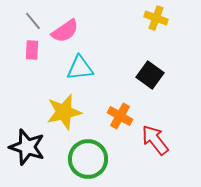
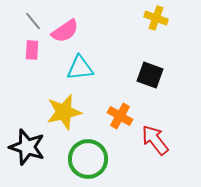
black square: rotated 16 degrees counterclockwise
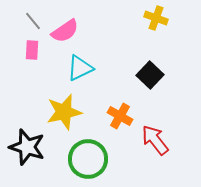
cyan triangle: rotated 20 degrees counterclockwise
black square: rotated 24 degrees clockwise
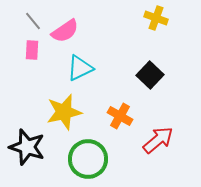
red arrow: moved 3 px right; rotated 88 degrees clockwise
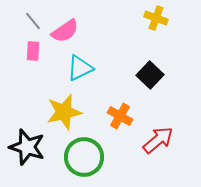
pink rectangle: moved 1 px right, 1 px down
green circle: moved 4 px left, 2 px up
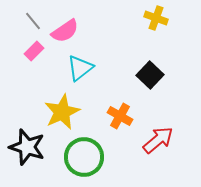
pink rectangle: moved 1 px right; rotated 42 degrees clockwise
cyan triangle: rotated 12 degrees counterclockwise
yellow star: moved 2 px left; rotated 12 degrees counterclockwise
